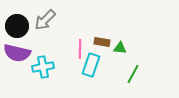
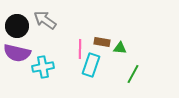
gray arrow: rotated 80 degrees clockwise
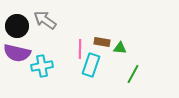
cyan cross: moved 1 px left, 1 px up
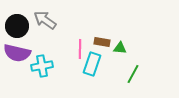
cyan rectangle: moved 1 px right, 1 px up
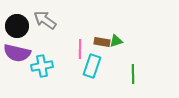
green triangle: moved 4 px left, 7 px up; rotated 24 degrees counterclockwise
cyan rectangle: moved 2 px down
green line: rotated 30 degrees counterclockwise
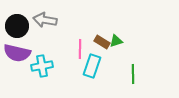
gray arrow: rotated 25 degrees counterclockwise
brown rectangle: rotated 21 degrees clockwise
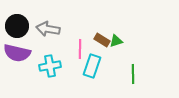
gray arrow: moved 3 px right, 9 px down
brown rectangle: moved 2 px up
cyan cross: moved 8 px right
